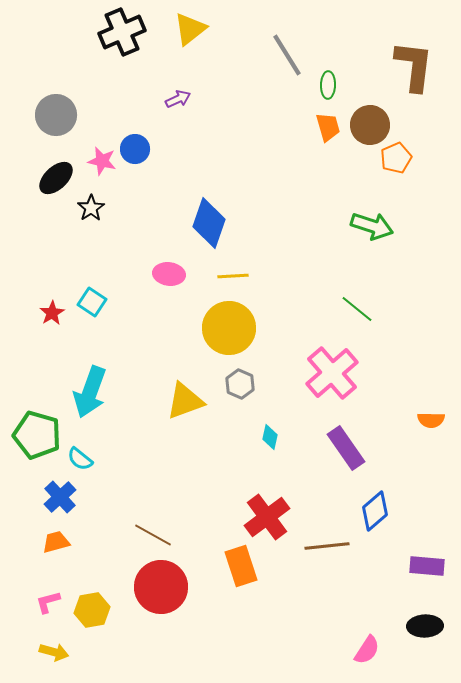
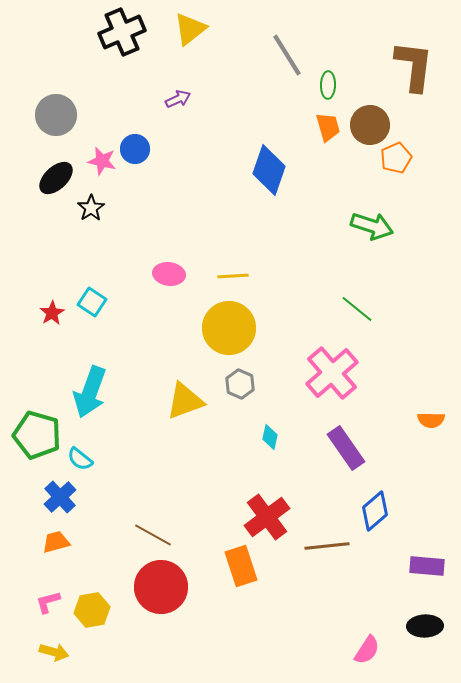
blue diamond at (209, 223): moved 60 px right, 53 px up
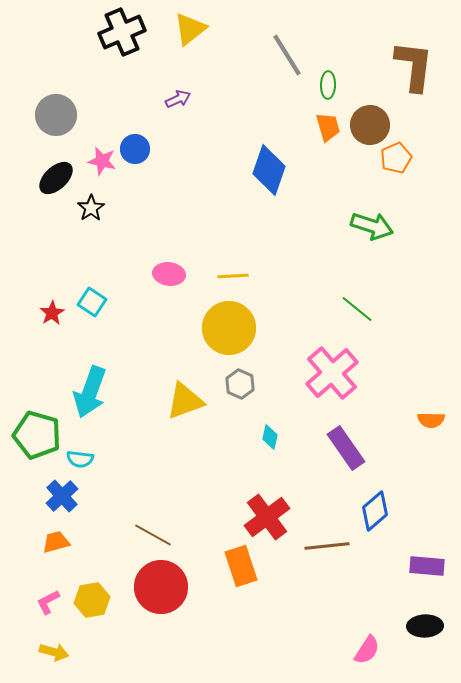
cyan semicircle at (80, 459): rotated 32 degrees counterclockwise
blue cross at (60, 497): moved 2 px right, 1 px up
pink L-shape at (48, 602): rotated 12 degrees counterclockwise
yellow hexagon at (92, 610): moved 10 px up
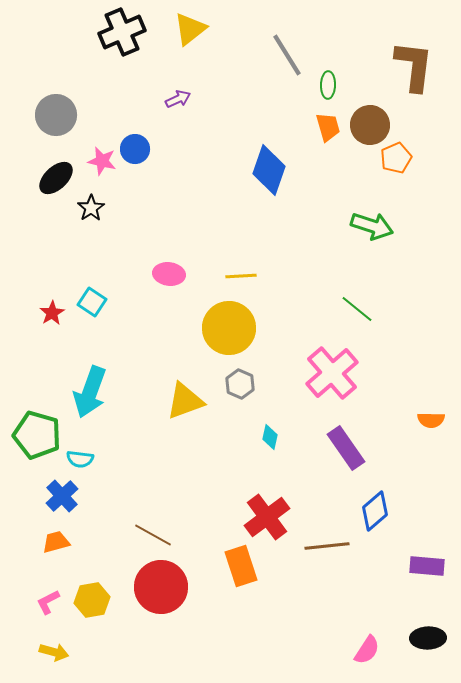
yellow line at (233, 276): moved 8 px right
black ellipse at (425, 626): moved 3 px right, 12 px down
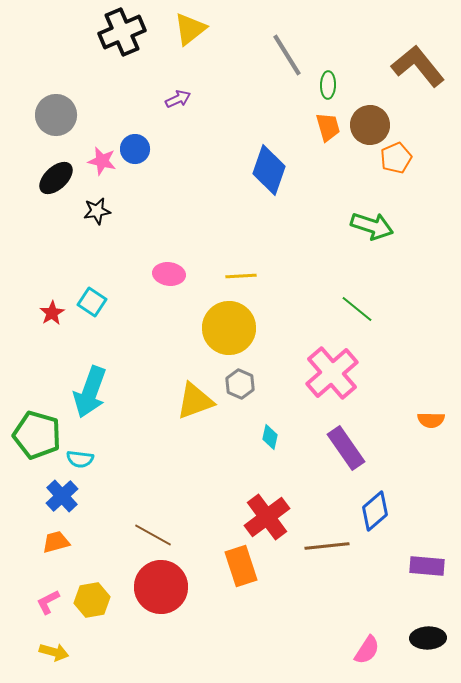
brown L-shape at (414, 66): moved 4 px right; rotated 46 degrees counterclockwise
black star at (91, 208): moved 6 px right, 3 px down; rotated 24 degrees clockwise
yellow triangle at (185, 401): moved 10 px right
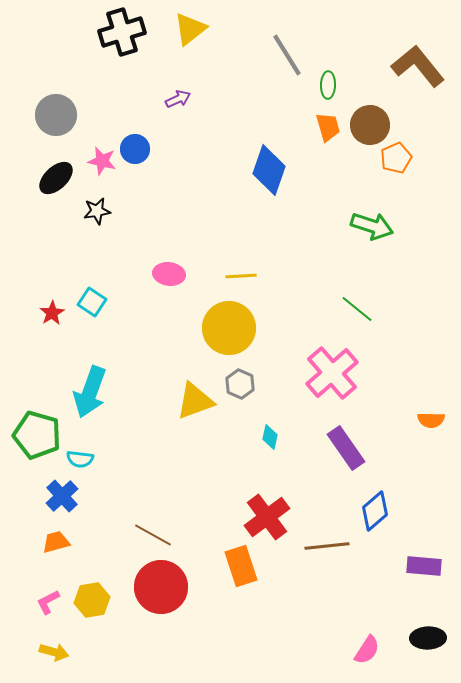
black cross at (122, 32): rotated 6 degrees clockwise
purple rectangle at (427, 566): moved 3 px left
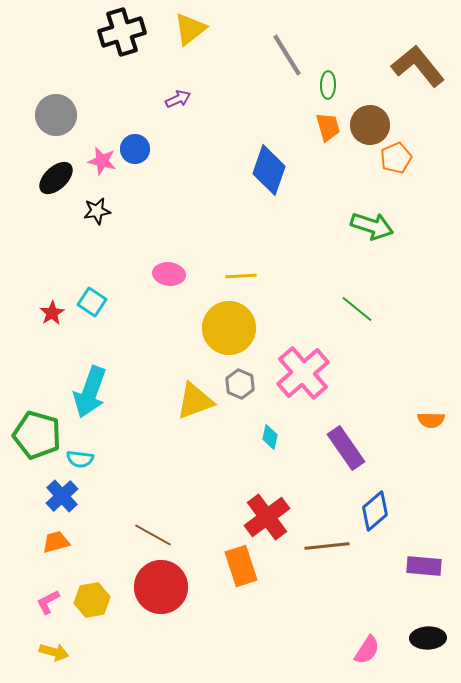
pink cross at (332, 373): moved 29 px left
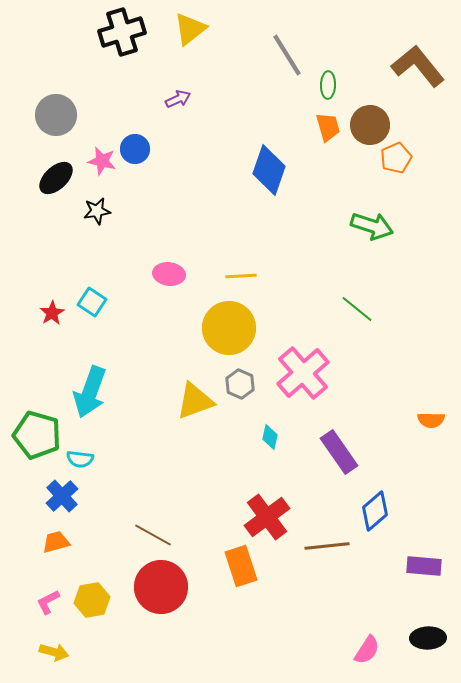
purple rectangle at (346, 448): moved 7 px left, 4 px down
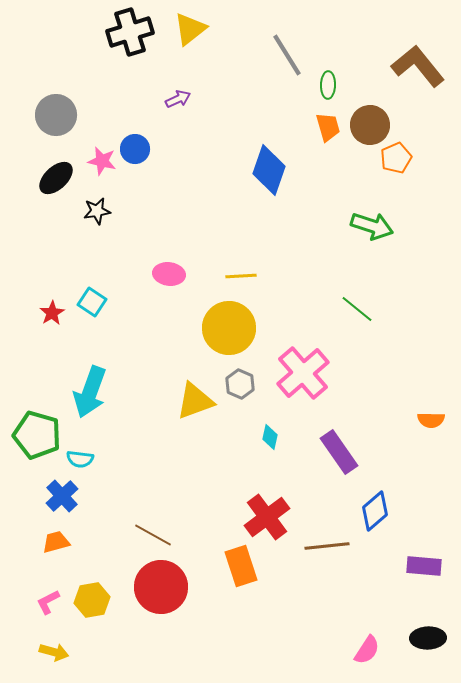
black cross at (122, 32): moved 8 px right
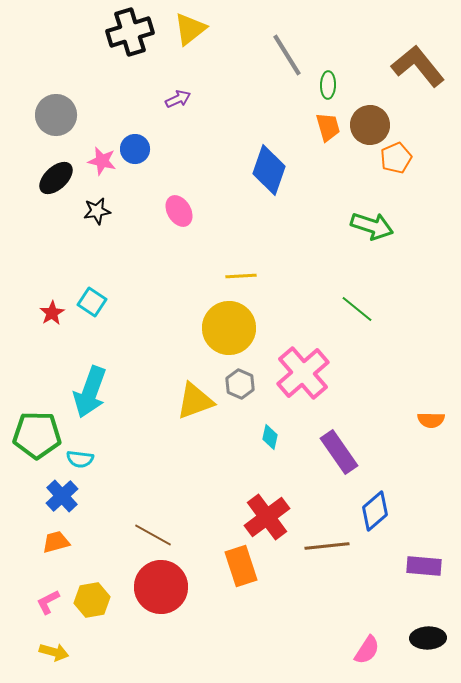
pink ellipse at (169, 274): moved 10 px right, 63 px up; rotated 52 degrees clockwise
green pentagon at (37, 435): rotated 15 degrees counterclockwise
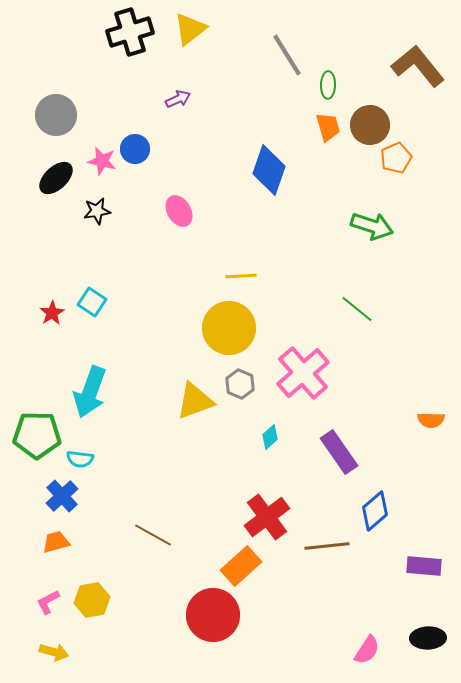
cyan diamond at (270, 437): rotated 35 degrees clockwise
orange rectangle at (241, 566): rotated 66 degrees clockwise
red circle at (161, 587): moved 52 px right, 28 px down
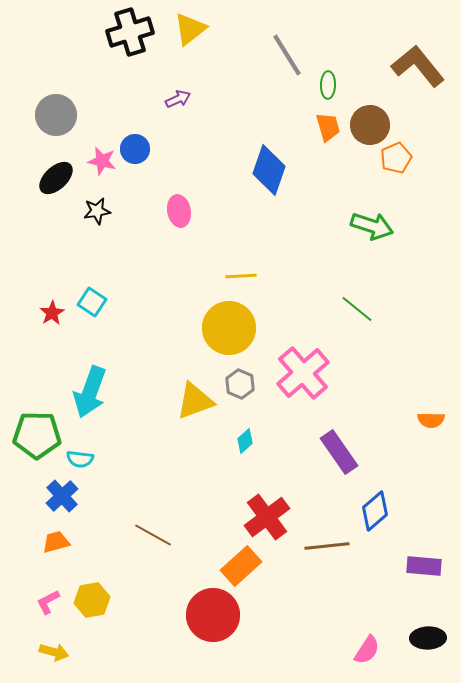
pink ellipse at (179, 211): rotated 20 degrees clockwise
cyan diamond at (270, 437): moved 25 px left, 4 px down
